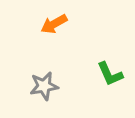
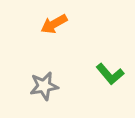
green L-shape: rotated 16 degrees counterclockwise
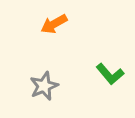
gray star: rotated 12 degrees counterclockwise
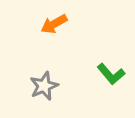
green L-shape: moved 1 px right
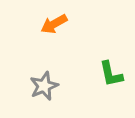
green L-shape: rotated 28 degrees clockwise
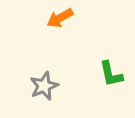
orange arrow: moved 6 px right, 6 px up
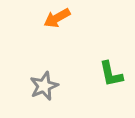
orange arrow: moved 3 px left
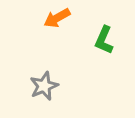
green L-shape: moved 7 px left, 34 px up; rotated 36 degrees clockwise
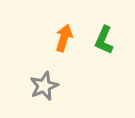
orange arrow: moved 7 px right, 20 px down; rotated 136 degrees clockwise
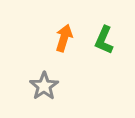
gray star: rotated 12 degrees counterclockwise
